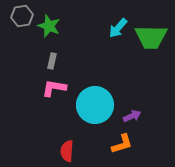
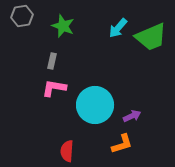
green star: moved 14 px right
green trapezoid: rotated 24 degrees counterclockwise
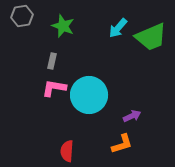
cyan circle: moved 6 px left, 10 px up
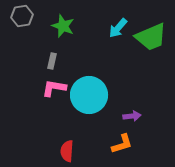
purple arrow: rotated 18 degrees clockwise
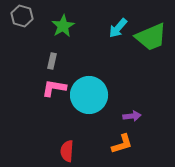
gray hexagon: rotated 25 degrees clockwise
green star: rotated 20 degrees clockwise
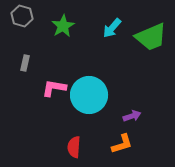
cyan arrow: moved 6 px left
gray rectangle: moved 27 px left, 2 px down
purple arrow: rotated 12 degrees counterclockwise
red semicircle: moved 7 px right, 4 px up
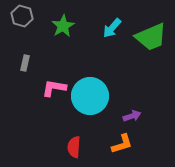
cyan circle: moved 1 px right, 1 px down
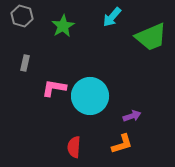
cyan arrow: moved 11 px up
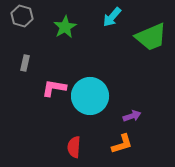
green star: moved 2 px right, 1 px down
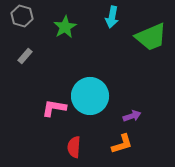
cyan arrow: rotated 30 degrees counterclockwise
gray rectangle: moved 7 px up; rotated 28 degrees clockwise
pink L-shape: moved 20 px down
